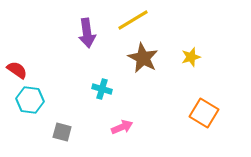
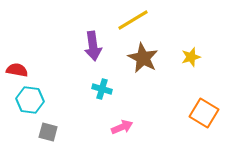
purple arrow: moved 6 px right, 13 px down
red semicircle: rotated 25 degrees counterclockwise
gray square: moved 14 px left
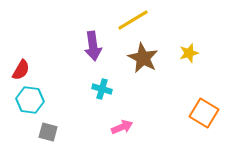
yellow star: moved 2 px left, 4 px up
red semicircle: moved 4 px right; rotated 110 degrees clockwise
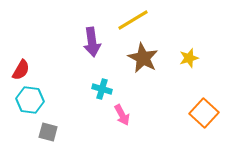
purple arrow: moved 1 px left, 4 px up
yellow star: moved 5 px down
orange square: rotated 12 degrees clockwise
pink arrow: moved 12 px up; rotated 85 degrees clockwise
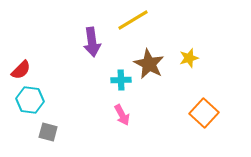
brown star: moved 6 px right, 6 px down
red semicircle: rotated 15 degrees clockwise
cyan cross: moved 19 px right, 9 px up; rotated 18 degrees counterclockwise
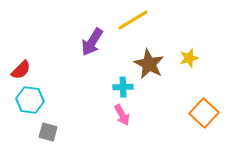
purple arrow: rotated 40 degrees clockwise
cyan cross: moved 2 px right, 7 px down
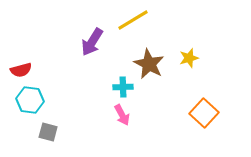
red semicircle: rotated 30 degrees clockwise
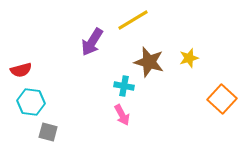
brown star: moved 2 px up; rotated 12 degrees counterclockwise
cyan cross: moved 1 px right, 1 px up; rotated 12 degrees clockwise
cyan hexagon: moved 1 px right, 2 px down
orange square: moved 18 px right, 14 px up
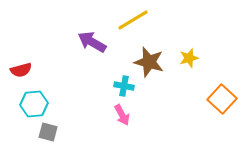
purple arrow: rotated 88 degrees clockwise
cyan hexagon: moved 3 px right, 2 px down; rotated 12 degrees counterclockwise
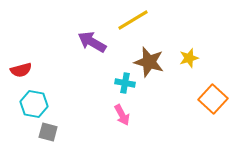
cyan cross: moved 1 px right, 3 px up
orange square: moved 9 px left
cyan hexagon: rotated 16 degrees clockwise
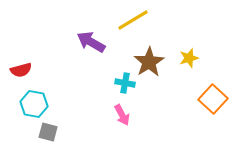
purple arrow: moved 1 px left
brown star: rotated 24 degrees clockwise
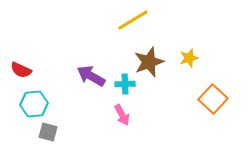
purple arrow: moved 34 px down
brown star: rotated 12 degrees clockwise
red semicircle: rotated 40 degrees clockwise
cyan cross: moved 1 px down; rotated 12 degrees counterclockwise
cyan hexagon: rotated 16 degrees counterclockwise
